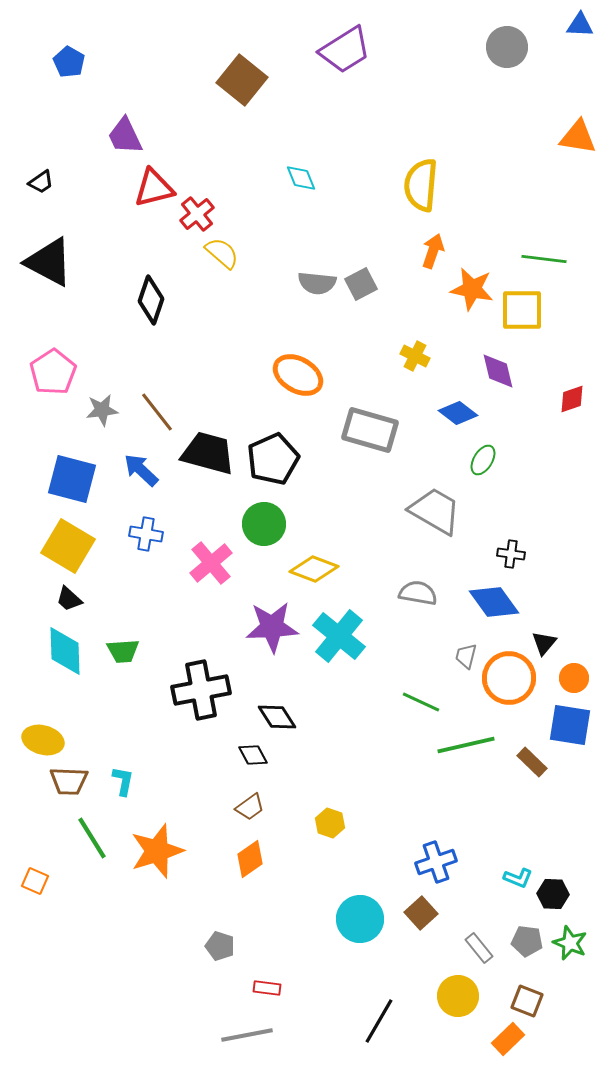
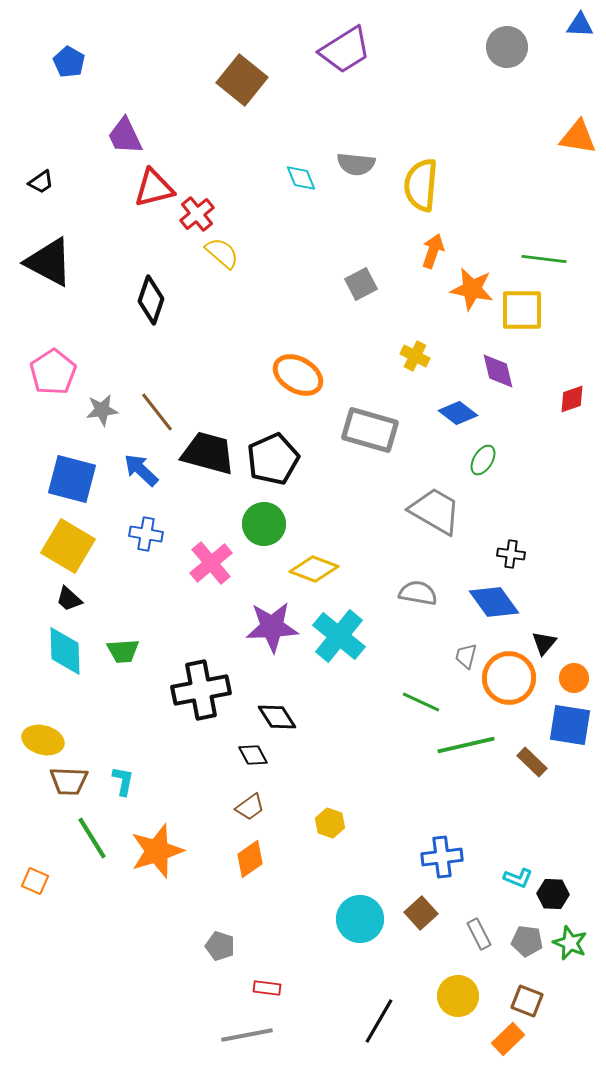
gray semicircle at (317, 283): moved 39 px right, 119 px up
blue cross at (436, 862): moved 6 px right, 5 px up; rotated 12 degrees clockwise
gray rectangle at (479, 948): moved 14 px up; rotated 12 degrees clockwise
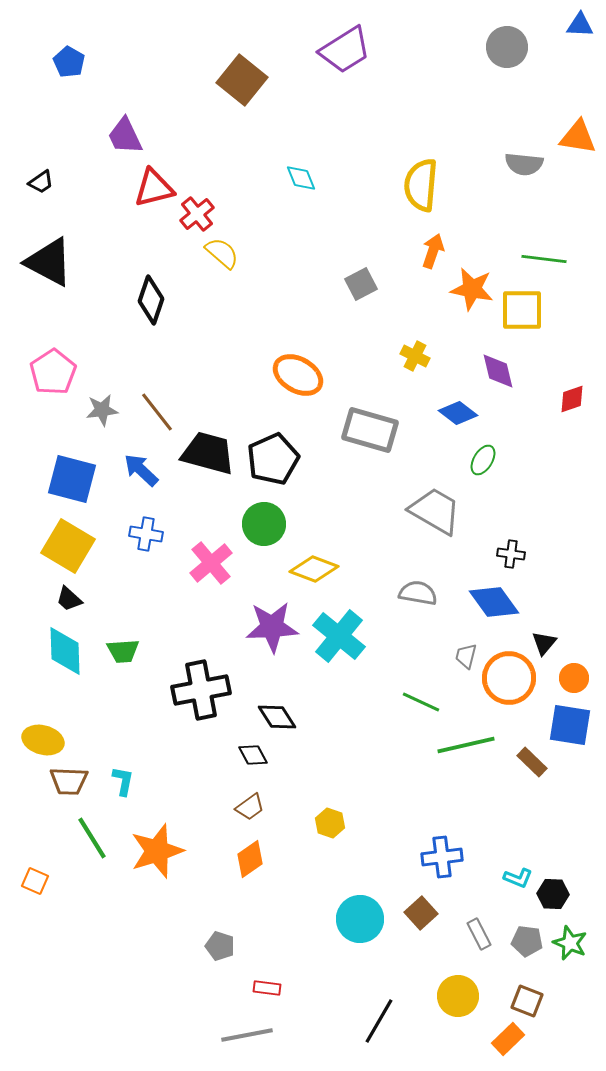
gray semicircle at (356, 164): moved 168 px right
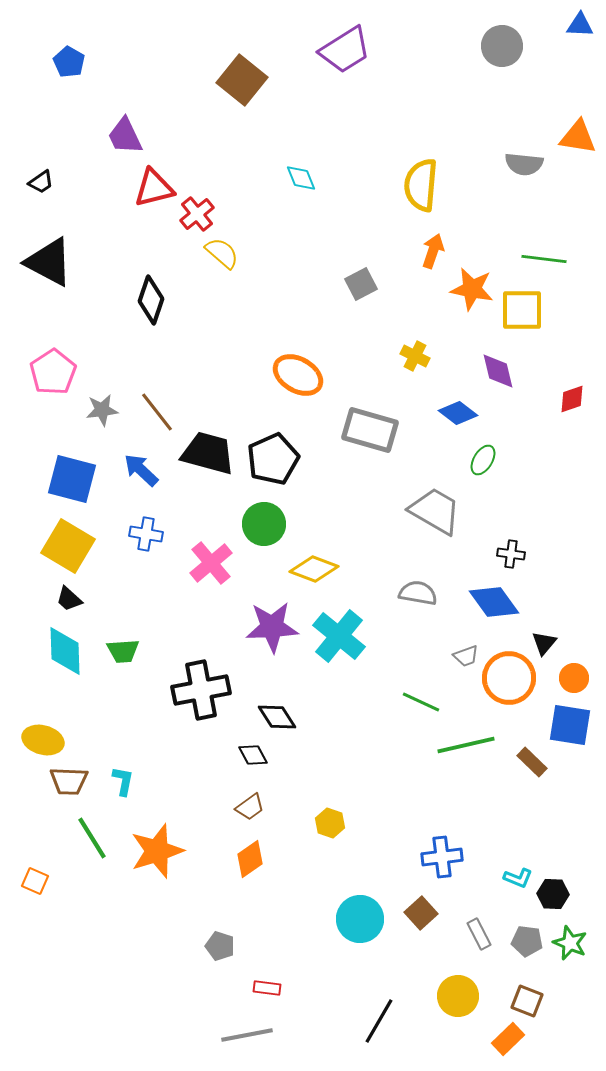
gray circle at (507, 47): moved 5 px left, 1 px up
gray trapezoid at (466, 656): rotated 124 degrees counterclockwise
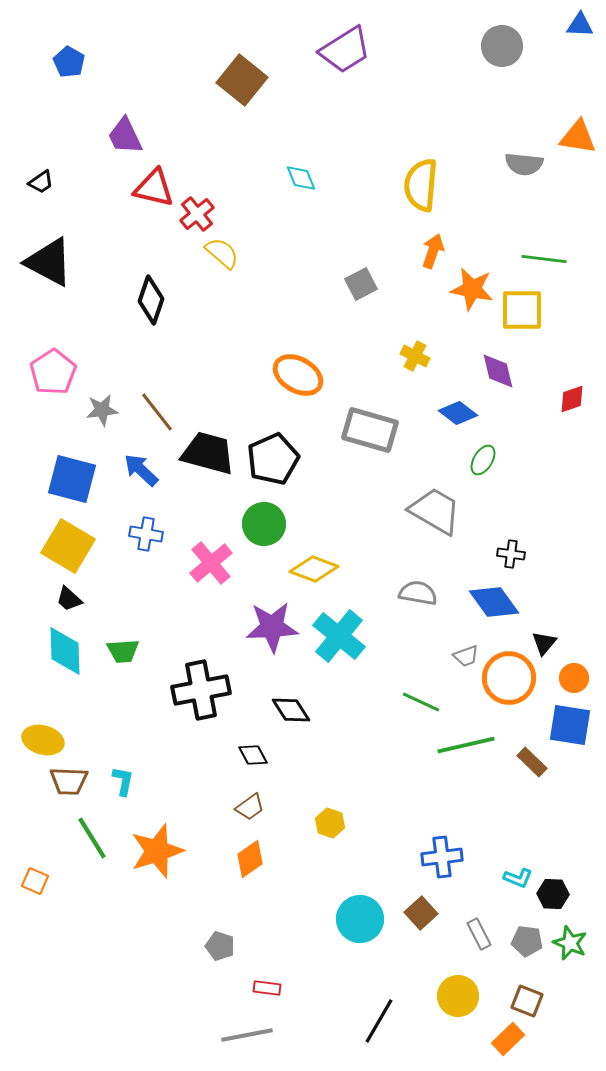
red triangle at (154, 188): rotated 27 degrees clockwise
black diamond at (277, 717): moved 14 px right, 7 px up
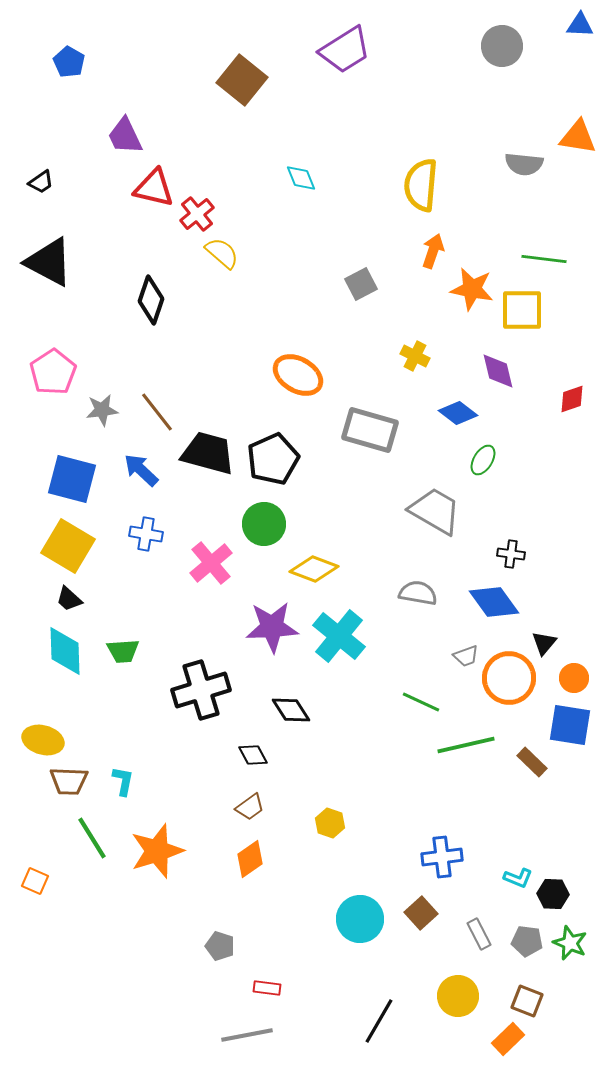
black cross at (201, 690): rotated 6 degrees counterclockwise
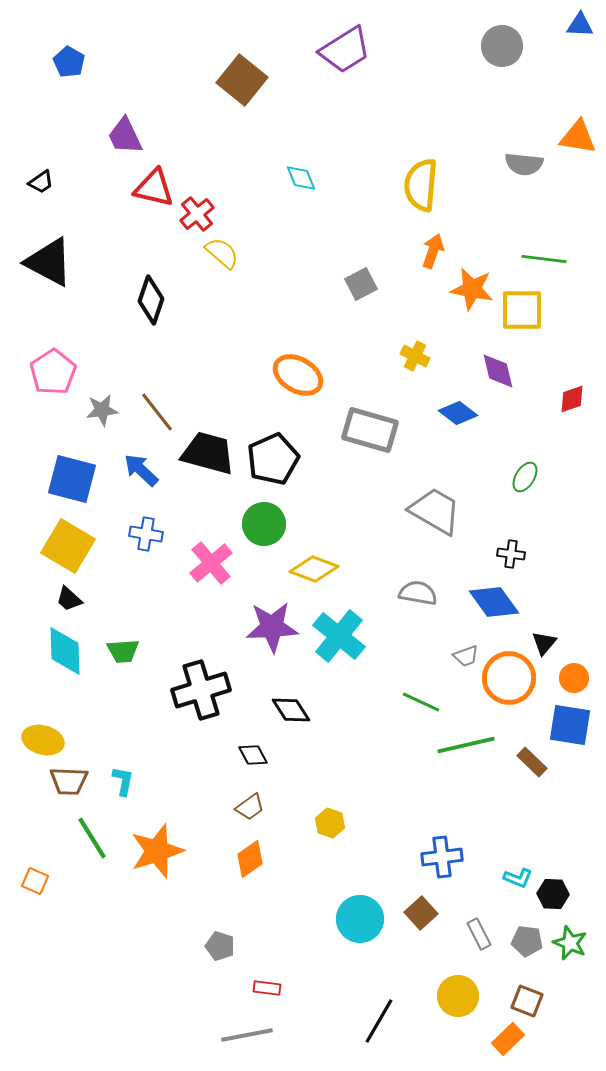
green ellipse at (483, 460): moved 42 px right, 17 px down
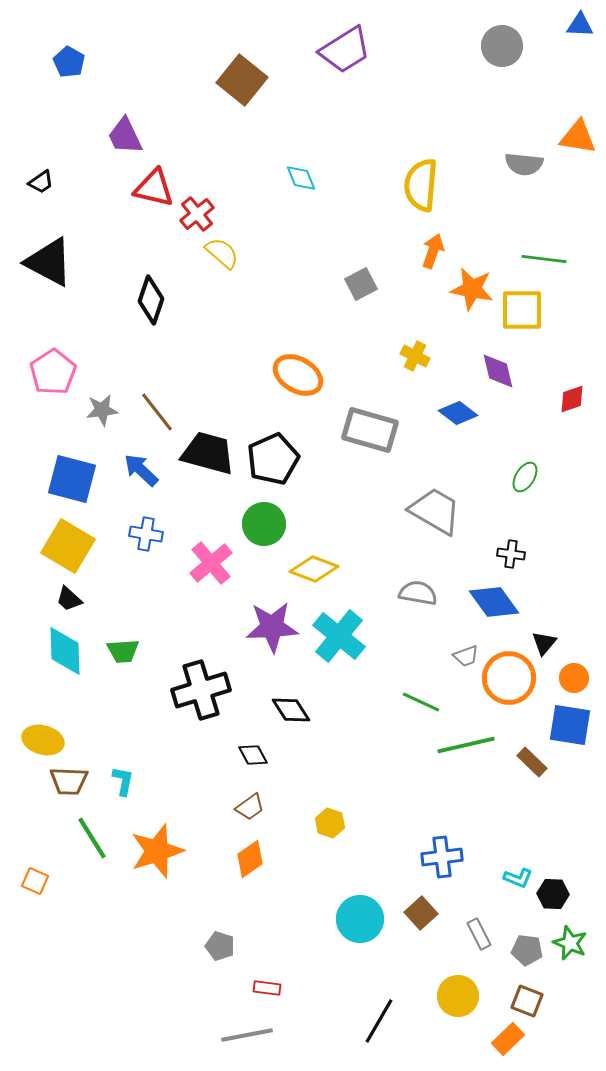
gray pentagon at (527, 941): moved 9 px down
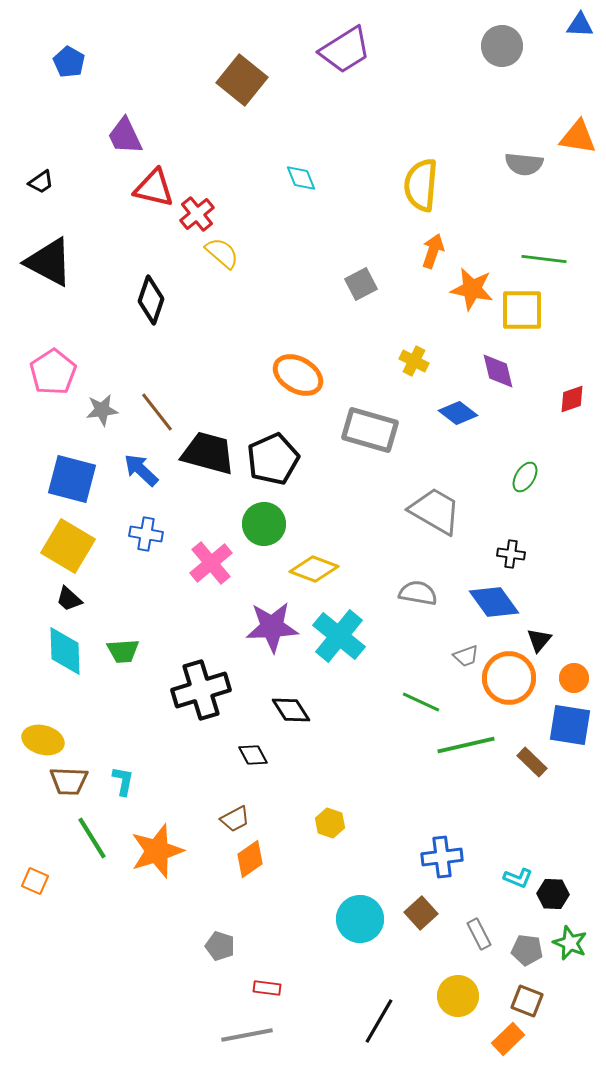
yellow cross at (415, 356): moved 1 px left, 5 px down
black triangle at (544, 643): moved 5 px left, 3 px up
brown trapezoid at (250, 807): moved 15 px left, 12 px down; rotated 8 degrees clockwise
